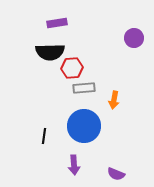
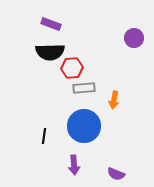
purple rectangle: moved 6 px left, 1 px down; rotated 30 degrees clockwise
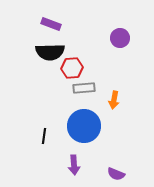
purple circle: moved 14 px left
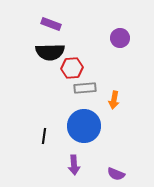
gray rectangle: moved 1 px right
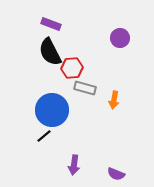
black semicircle: rotated 64 degrees clockwise
gray rectangle: rotated 20 degrees clockwise
blue circle: moved 32 px left, 16 px up
black line: rotated 42 degrees clockwise
purple arrow: rotated 12 degrees clockwise
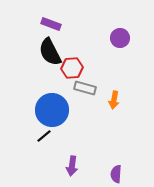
purple arrow: moved 2 px left, 1 px down
purple semicircle: rotated 72 degrees clockwise
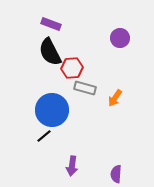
orange arrow: moved 1 px right, 2 px up; rotated 24 degrees clockwise
